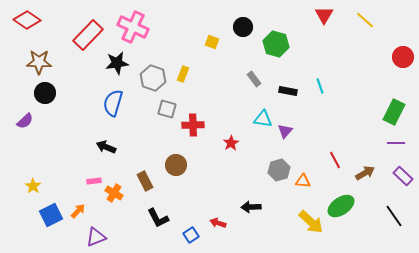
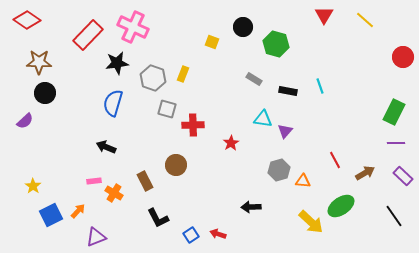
gray rectangle at (254, 79): rotated 21 degrees counterclockwise
red arrow at (218, 223): moved 11 px down
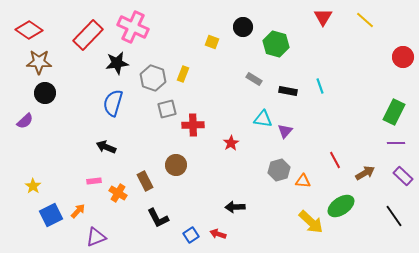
red triangle at (324, 15): moved 1 px left, 2 px down
red diamond at (27, 20): moved 2 px right, 10 px down
gray square at (167, 109): rotated 30 degrees counterclockwise
orange cross at (114, 193): moved 4 px right
black arrow at (251, 207): moved 16 px left
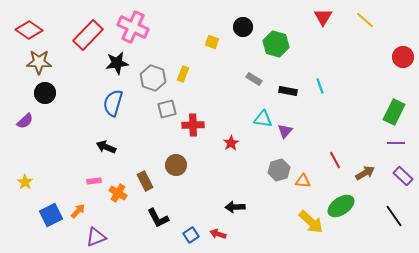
yellow star at (33, 186): moved 8 px left, 4 px up
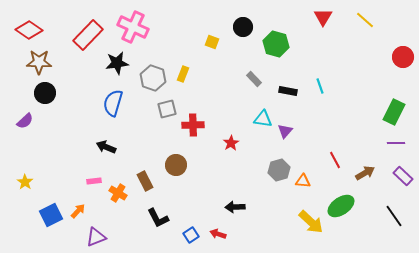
gray rectangle at (254, 79): rotated 14 degrees clockwise
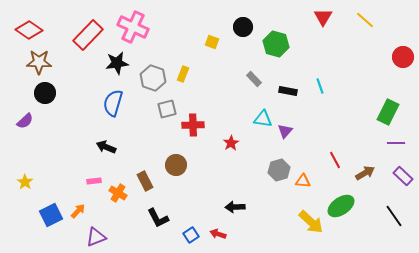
green rectangle at (394, 112): moved 6 px left
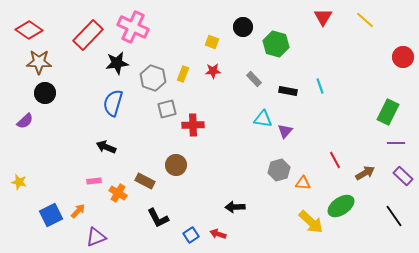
red star at (231, 143): moved 18 px left, 72 px up; rotated 28 degrees clockwise
brown rectangle at (145, 181): rotated 36 degrees counterclockwise
orange triangle at (303, 181): moved 2 px down
yellow star at (25, 182): moved 6 px left; rotated 21 degrees counterclockwise
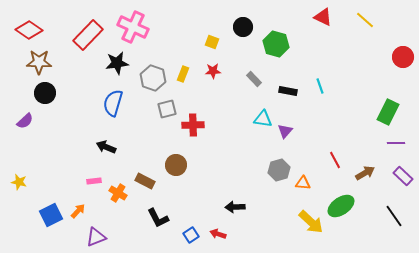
red triangle at (323, 17): rotated 36 degrees counterclockwise
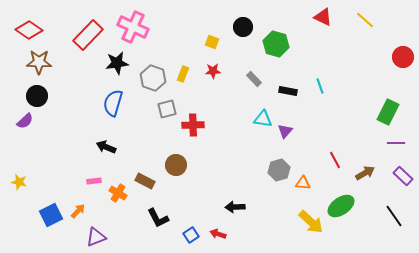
black circle at (45, 93): moved 8 px left, 3 px down
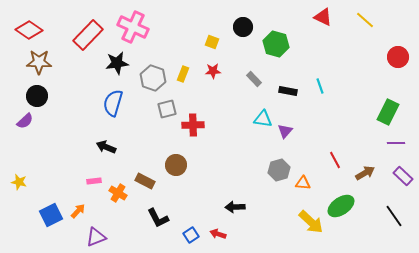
red circle at (403, 57): moved 5 px left
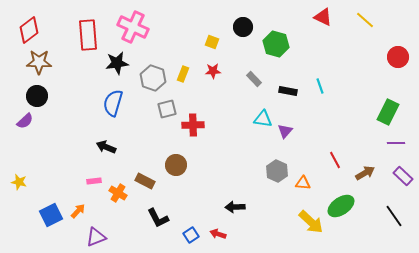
red diamond at (29, 30): rotated 72 degrees counterclockwise
red rectangle at (88, 35): rotated 48 degrees counterclockwise
gray hexagon at (279, 170): moved 2 px left, 1 px down; rotated 20 degrees counterclockwise
